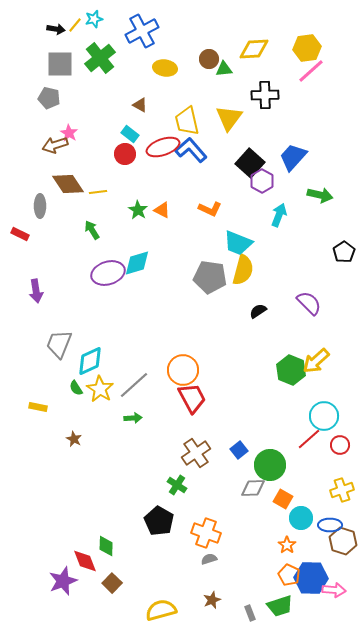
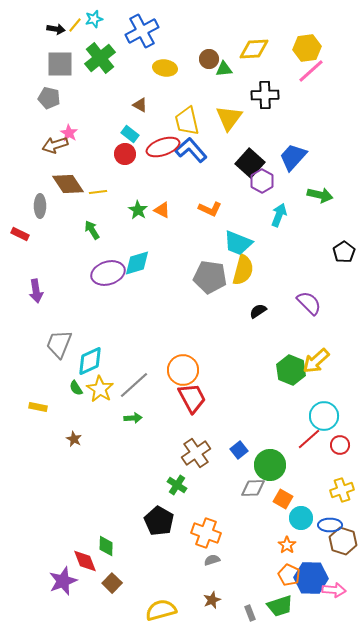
gray semicircle at (209, 559): moved 3 px right, 1 px down
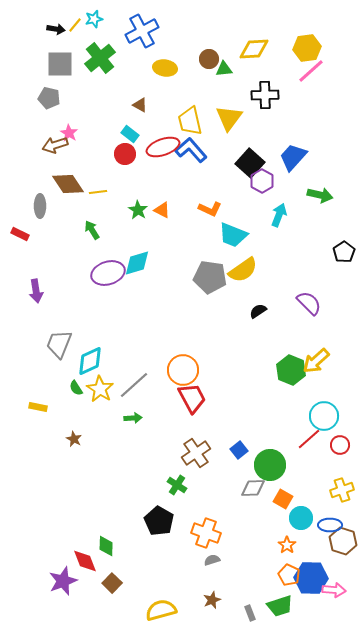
yellow trapezoid at (187, 121): moved 3 px right
cyan trapezoid at (238, 243): moved 5 px left, 8 px up
yellow semicircle at (243, 270): rotated 40 degrees clockwise
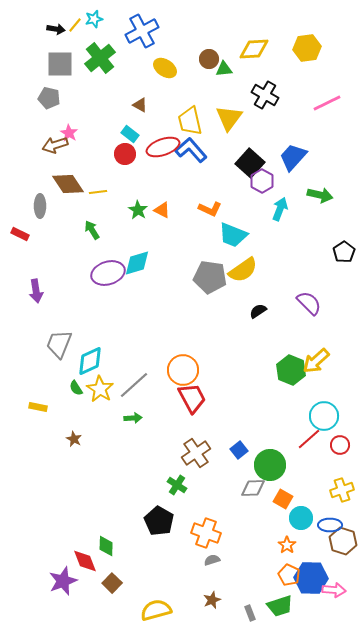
yellow ellipse at (165, 68): rotated 25 degrees clockwise
pink line at (311, 71): moved 16 px right, 32 px down; rotated 16 degrees clockwise
black cross at (265, 95): rotated 32 degrees clockwise
cyan arrow at (279, 215): moved 1 px right, 6 px up
yellow semicircle at (161, 610): moved 5 px left
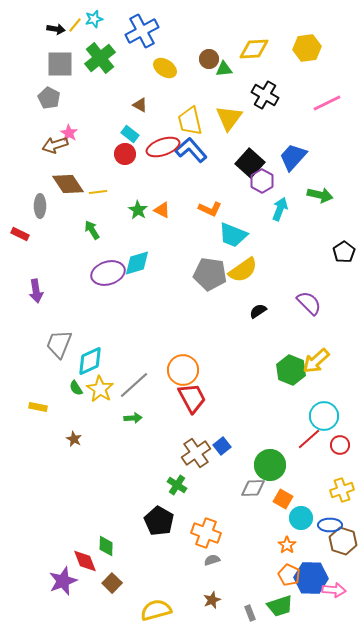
gray pentagon at (49, 98): rotated 15 degrees clockwise
gray pentagon at (210, 277): moved 3 px up
blue square at (239, 450): moved 17 px left, 4 px up
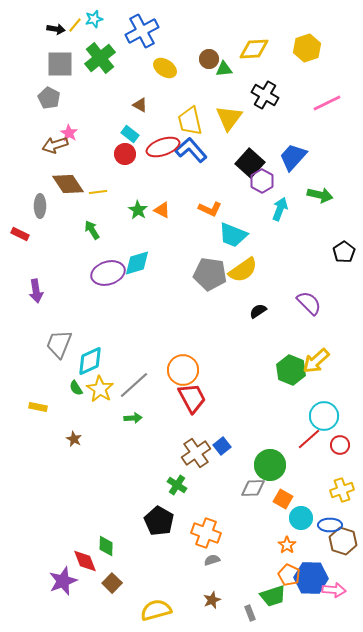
yellow hexagon at (307, 48): rotated 12 degrees counterclockwise
green trapezoid at (280, 606): moved 7 px left, 10 px up
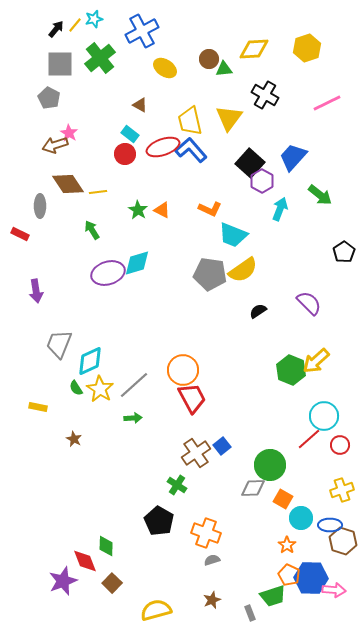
black arrow at (56, 29): rotated 60 degrees counterclockwise
green arrow at (320, 195): rotated 25 degrees clockwise
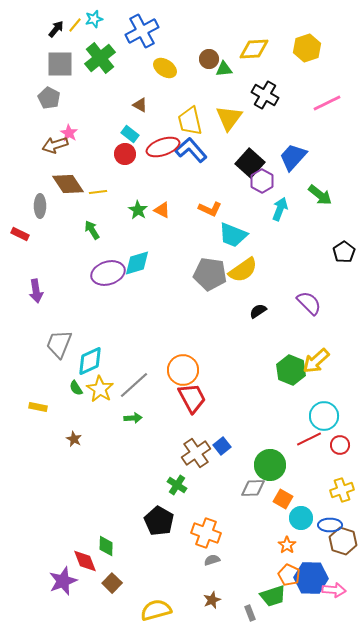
red line at (309, 439): rotated 15 degrees clockwise
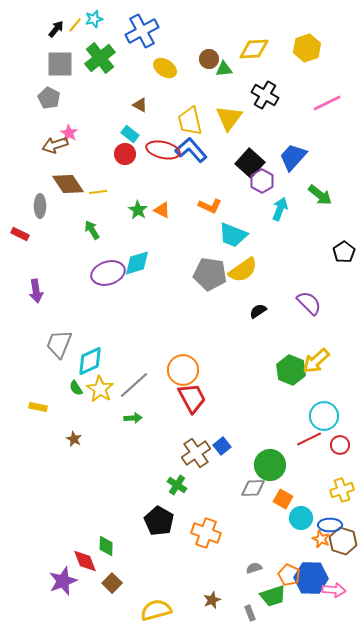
red ellipse at (163, 147): moved 3 px down; rotated 32 degrees clockwise
orange L-shape at (210, 209): moved 3 px up
orange star at (287, 545): moved 34 px right, 6 px up; rotated 12 degrees counterclockwise
gray semicircle at (212, 560): moved 42 px right, 8 px down
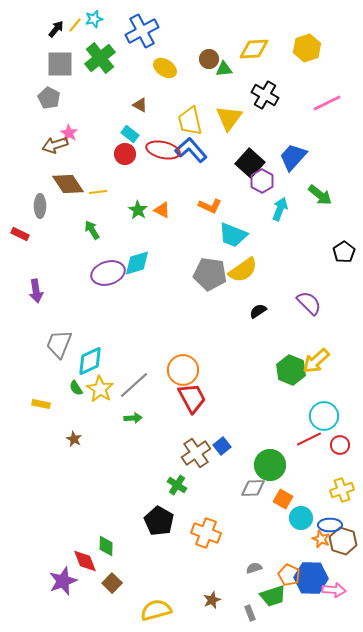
yellow rectangle at (38, 407): moved 3 px right, 3 px up
